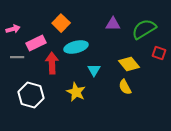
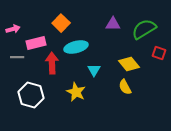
pink rectangle: rotated 12 degrees clockwise
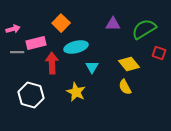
gray line: moved 5 px up
cyan triangle: moved 2 px left, 3 px up
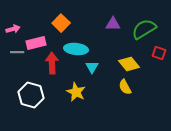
cyan ellipse: moved 2 px down; rotated 20 degrees clockwise
